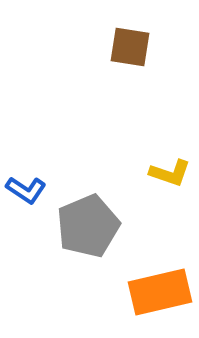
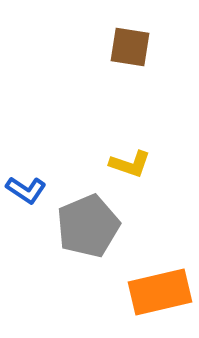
yellow L-shape: moved 40 px left, 9 px up
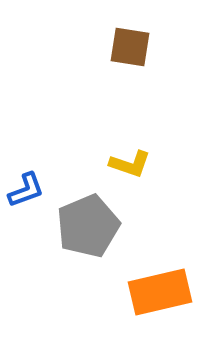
blue L-shape: rotated 54 degrees counterclockwise
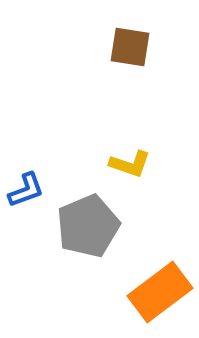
orange rectangle: rotated 24 degrees counterclockwise
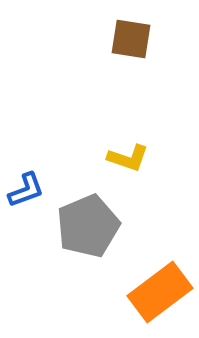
brown square: moved 1 px right, 8 px up
yellow L-shape: moved 2 px left, 6 px up
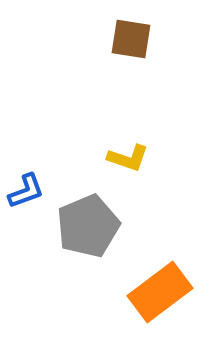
blue L-shape: moved 1 px down
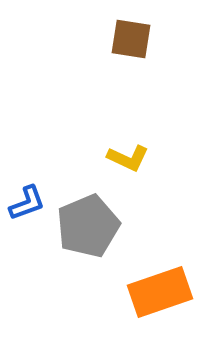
yellow L-shape: rotated 6 degrees clockwise
blue L-shape: moved 1 px right, 12 px down
orange rectangle: rotated 18 degrees clockwise
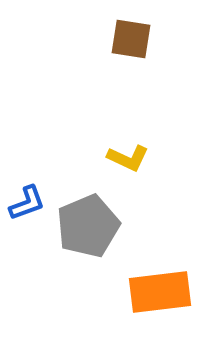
orange rectangle: rotated 12 degrees clockwise
